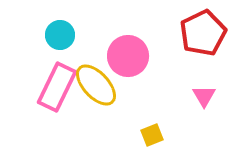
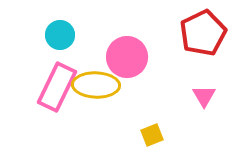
pink circle: moved 1 px left, 1 px down
yellow ellipse: rotated 45 degrees counterclockwise
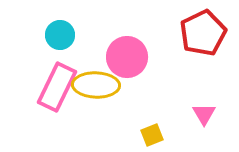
pink triangle: moved 18 px down
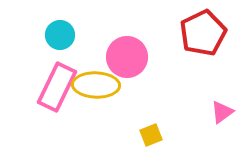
pink triangle: moved 18 px right, 2 px up; rotated 25 degrees clockwise
yellow square: moved 1 px left
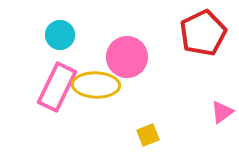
yellow square: moved 3 px left
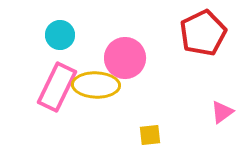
pink circle: moved 2 px left, 1 px down
yellow square: moved 2 px right; rotated 15 degrees clockwise
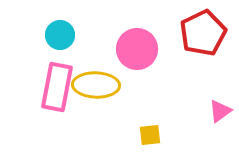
pink circle: moved 12 px right, 9 px up
pink rectangle: rotated 15 degrees counterclockwise
pink triangle: moved 2 px left, 1 px up
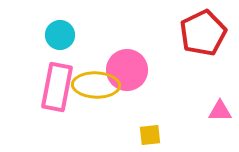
pink circle: moved 10 px left, 21 px down
pink triangle: rotated 35 degrees clockwise
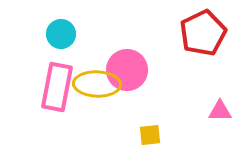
cyan circle: moved 1 px right, 1 px up
yellow ellipse: moved 1 px right, 1 px up
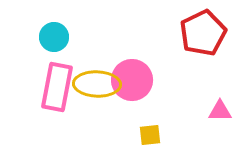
cyan circle: moved 7 px left, 3 px down
pink circle: moved 5 px right, 10 px down
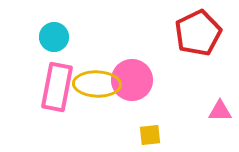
red pentagon: moved 5 px left
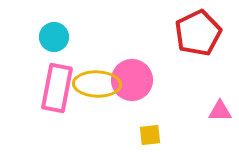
pink rectangle: moved 1 px down
